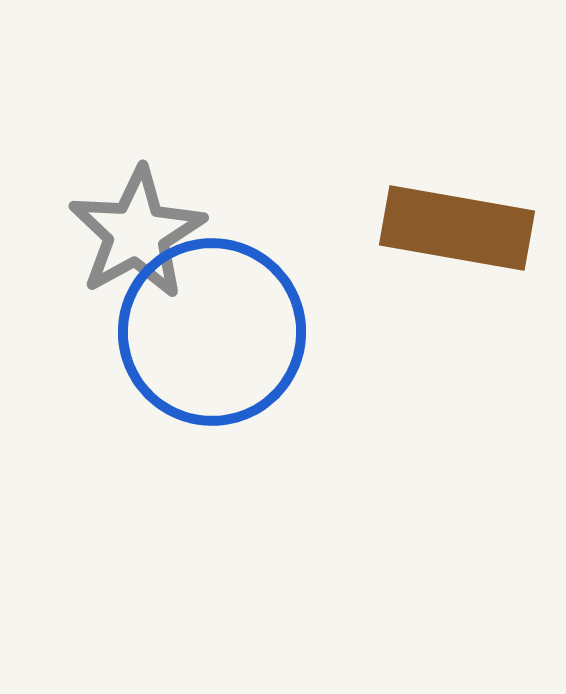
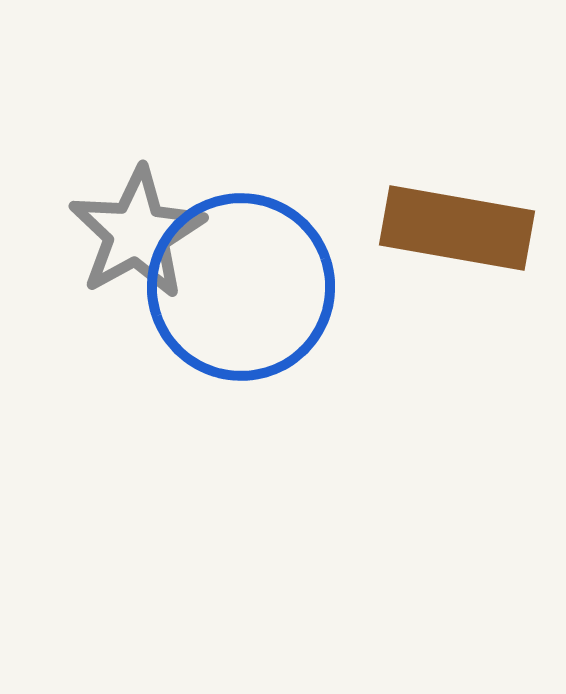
blue circle: moved 29 px right, 45 px up
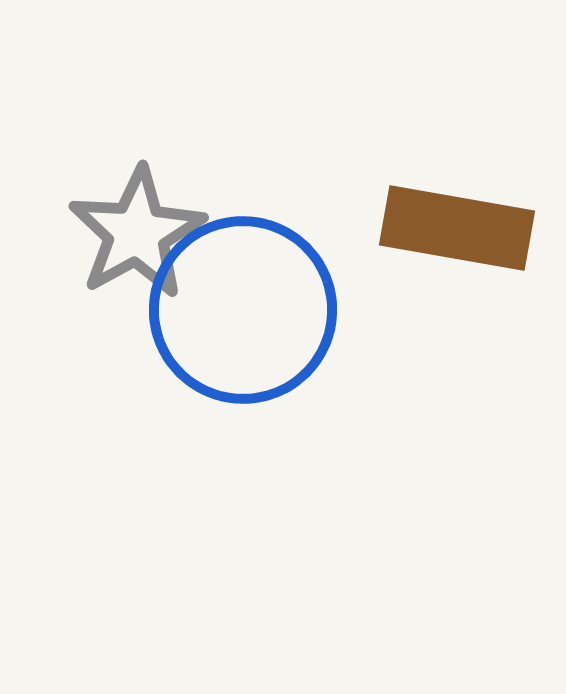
blue circle: moved 2 px right, 23 px down
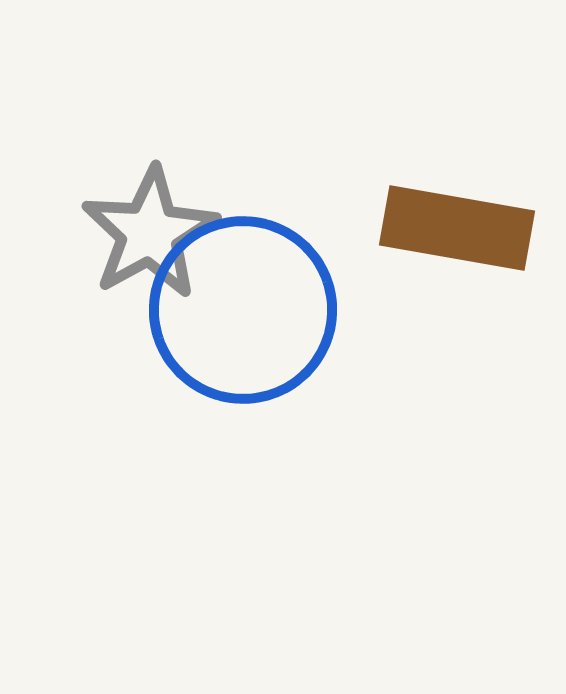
gray star: moved 13 px right
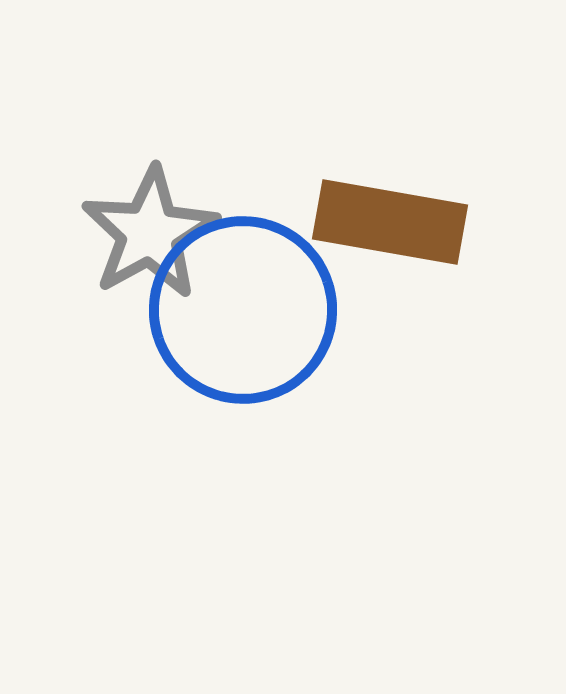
brown rectangle: moved 67 px left, 6 px up
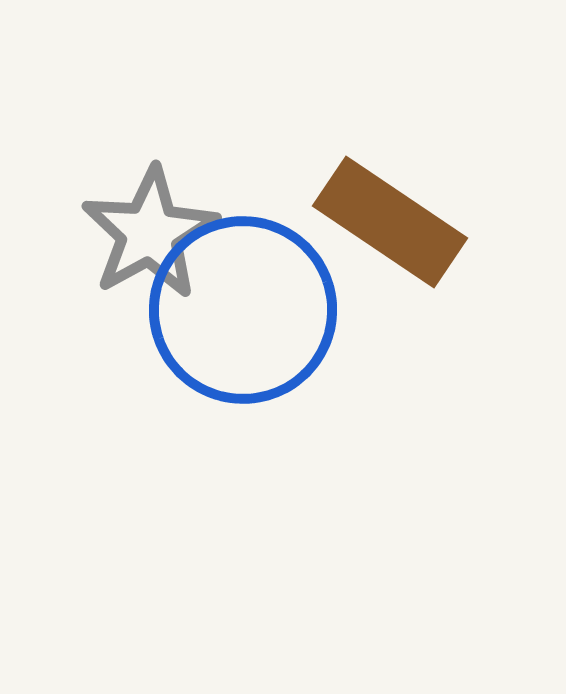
brown rectangle: rotated 24 degrees clockwise
